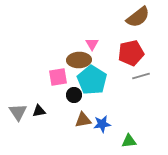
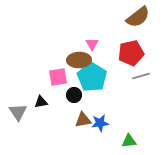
cyan pentagon: moved 3 px up
black triangle: moved 2 px right, 9 px up
blue star: moved 2 px left, 1 px up
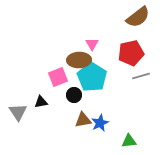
pink square: rotated 12 degrees counterclockwise
blue star: rotated 18 degrees counterclockwise
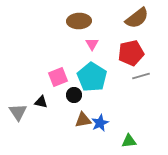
brown semicircle: moved 1 px left, 1 px down
brown ellipse: moved 39 px up
black triangle: rotated 24 degrees clockwise
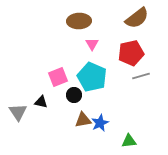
cyan pentagon: rotated 8 degrees counterclockwise
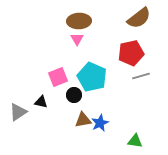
brown semicircle: moved 2 px right
pink triangle: moved 15 px left, 5 px up
gray triangle: rotated 30 degrees clockwise
green triangle: moved 6 px right; rotated 14 degrees clockwise
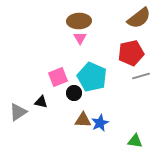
pink triangle: moved 3 px right, 1 px up
black circle: moved 2 px up
brown triangle: rotated 12 degrees clockwise
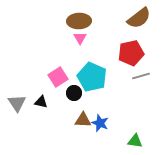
pink square: rotated 12 degrees counterclockwise
gray triangle: moved 1 px left, 9 px up; rotated 30 degrees counterclockwise
blue star: rotated 24 degrees counterclockwise
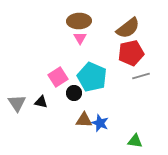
brown semicircle: moved 11 px left, 10 px down
brown triangle: moved 1 px right
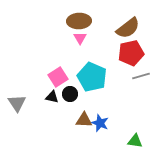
black circle: moved 4 px left, 1 px down
black triangle: moved 11 px right, 5 px up
